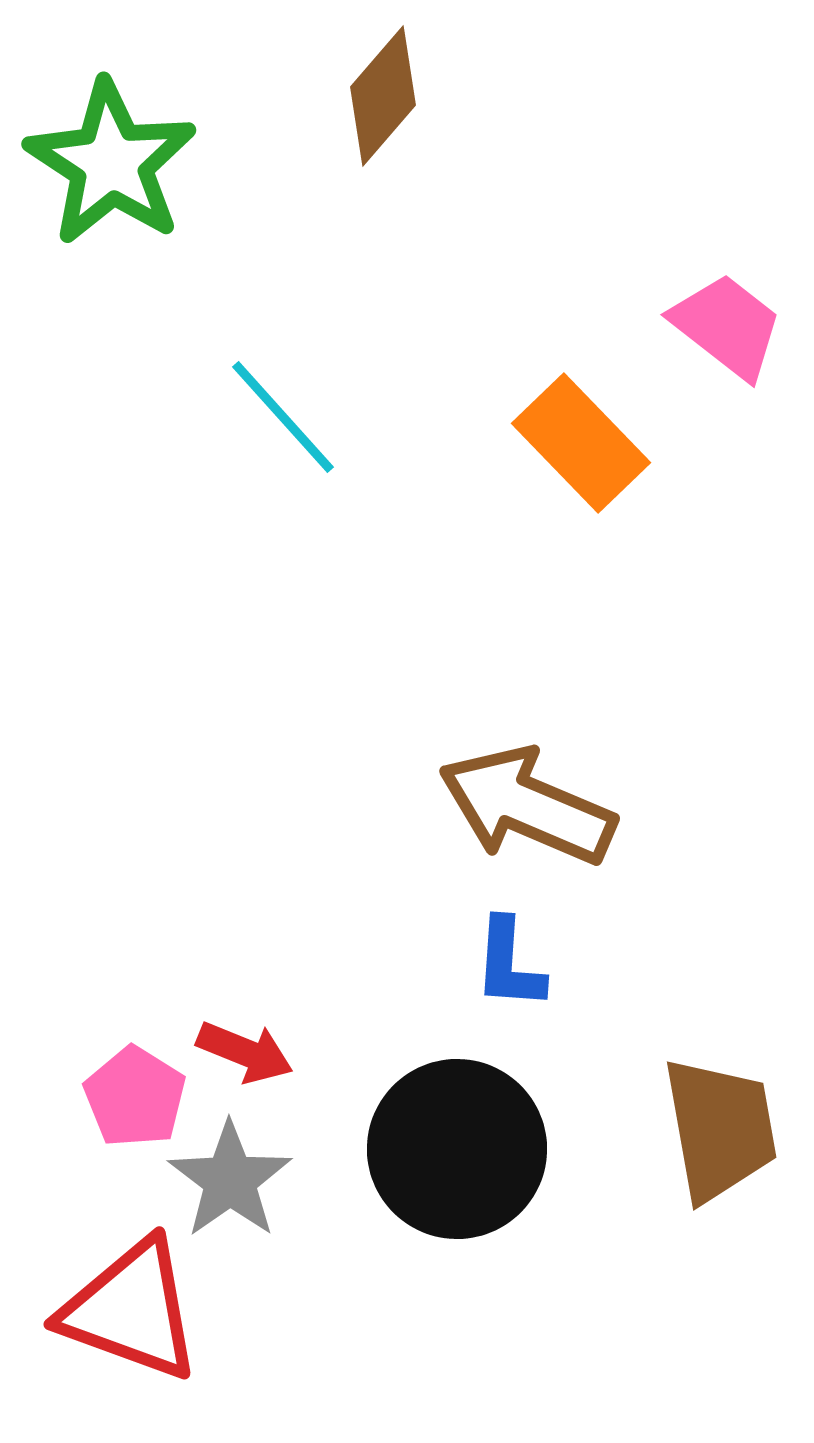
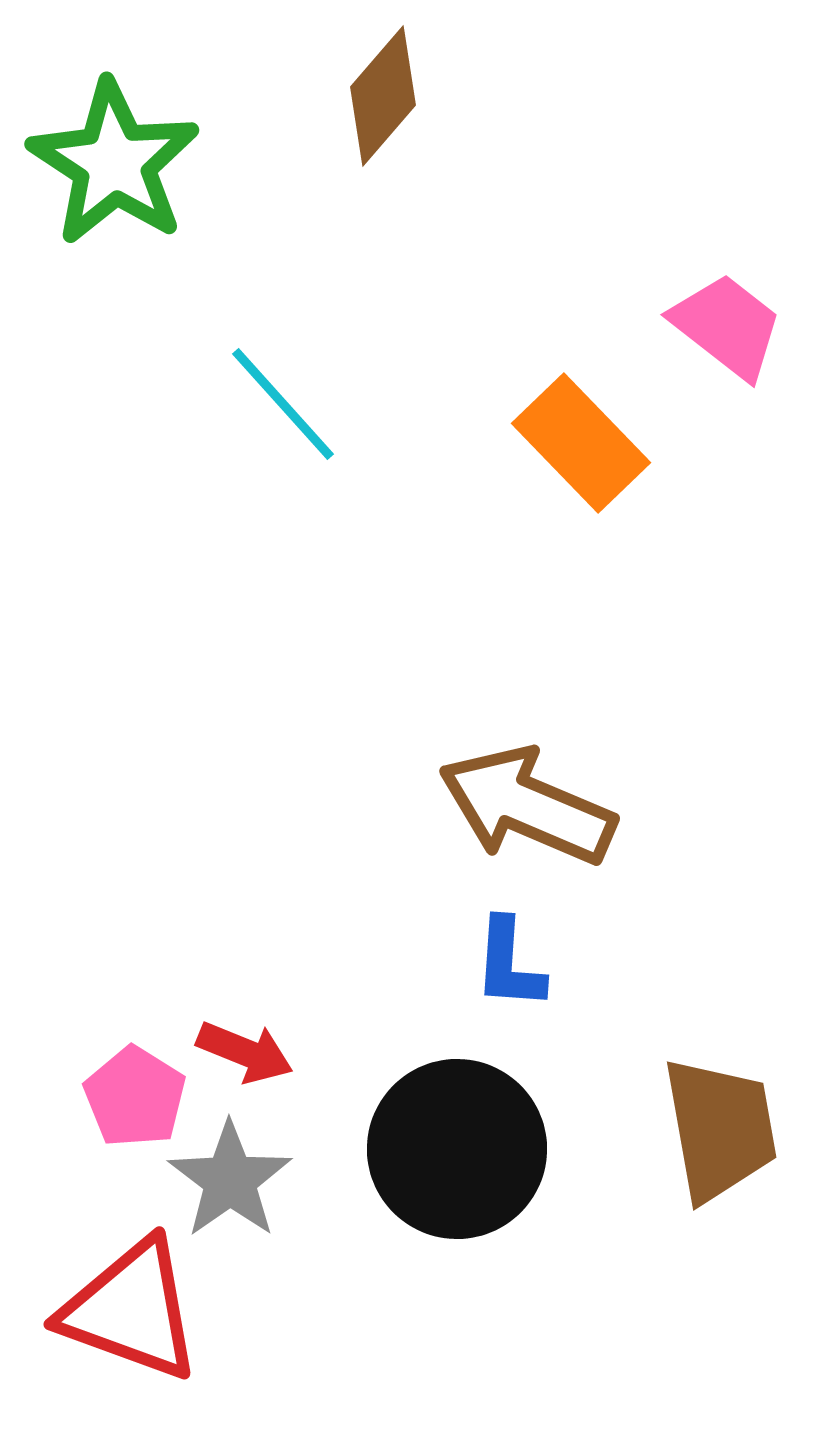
green star: moved 3 px right
cyan line: moved 13 px up
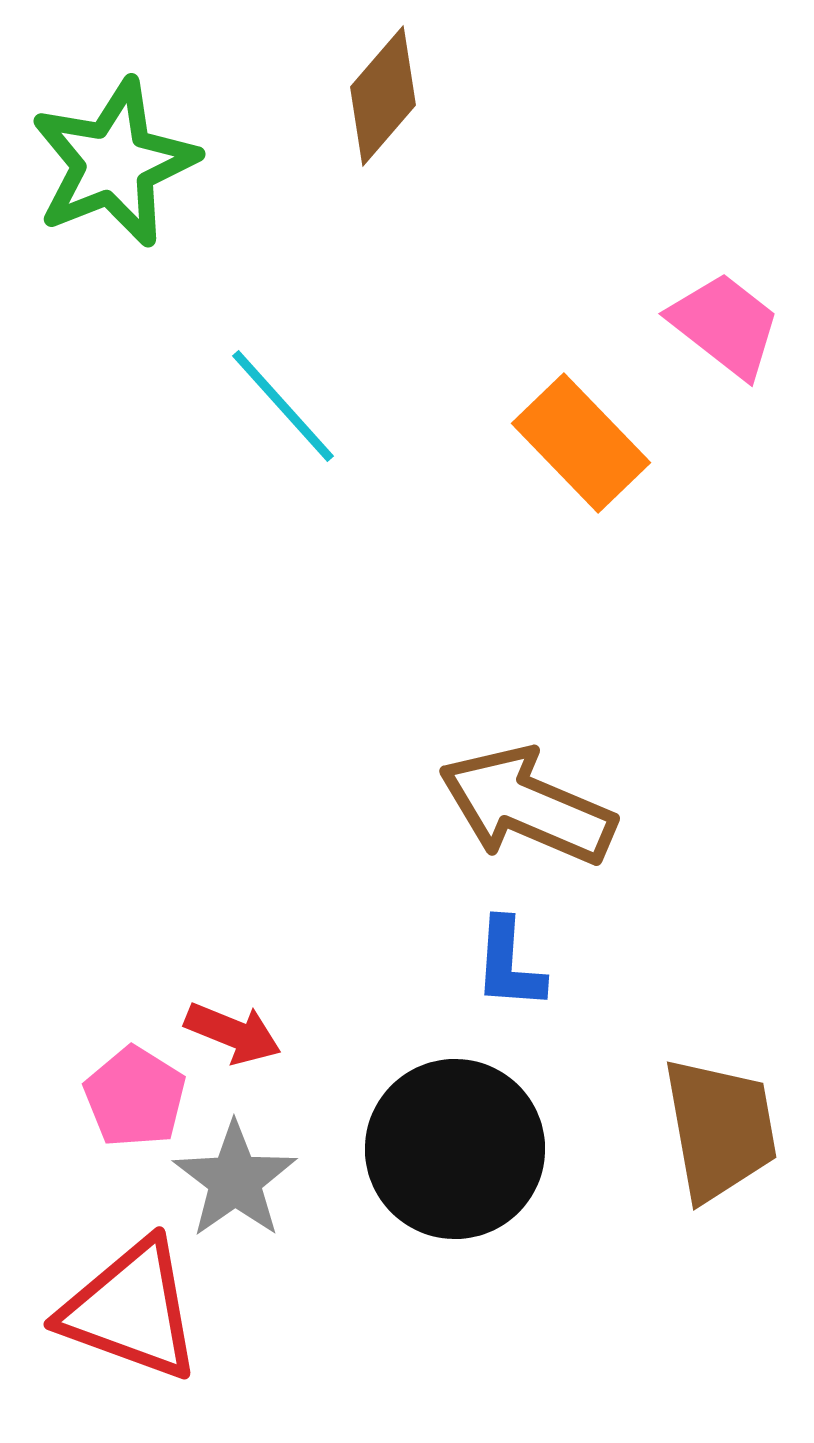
green star: rotated 17 degrees clockwise
pink trapezoid: moved 2 px left, 1 px up
cyan line: moved 2 px down
red arrow: moved 12 px left, 19 px up
black circle: moved 2 px left
gray star: moved 5 px right
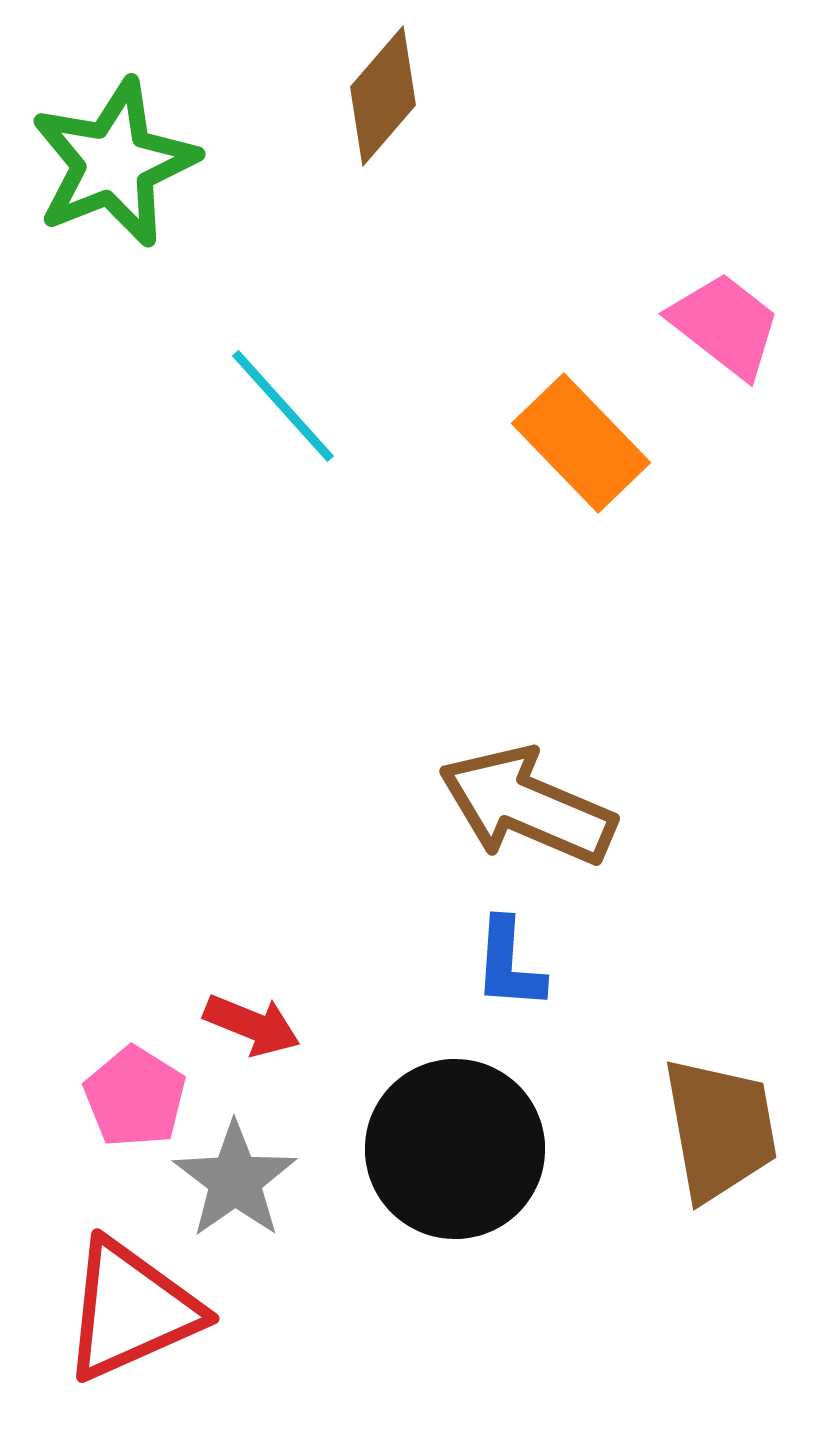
red arrow: moved 19 px right, 8 px up
red triangle: rotated 44 degrees counterclockwise
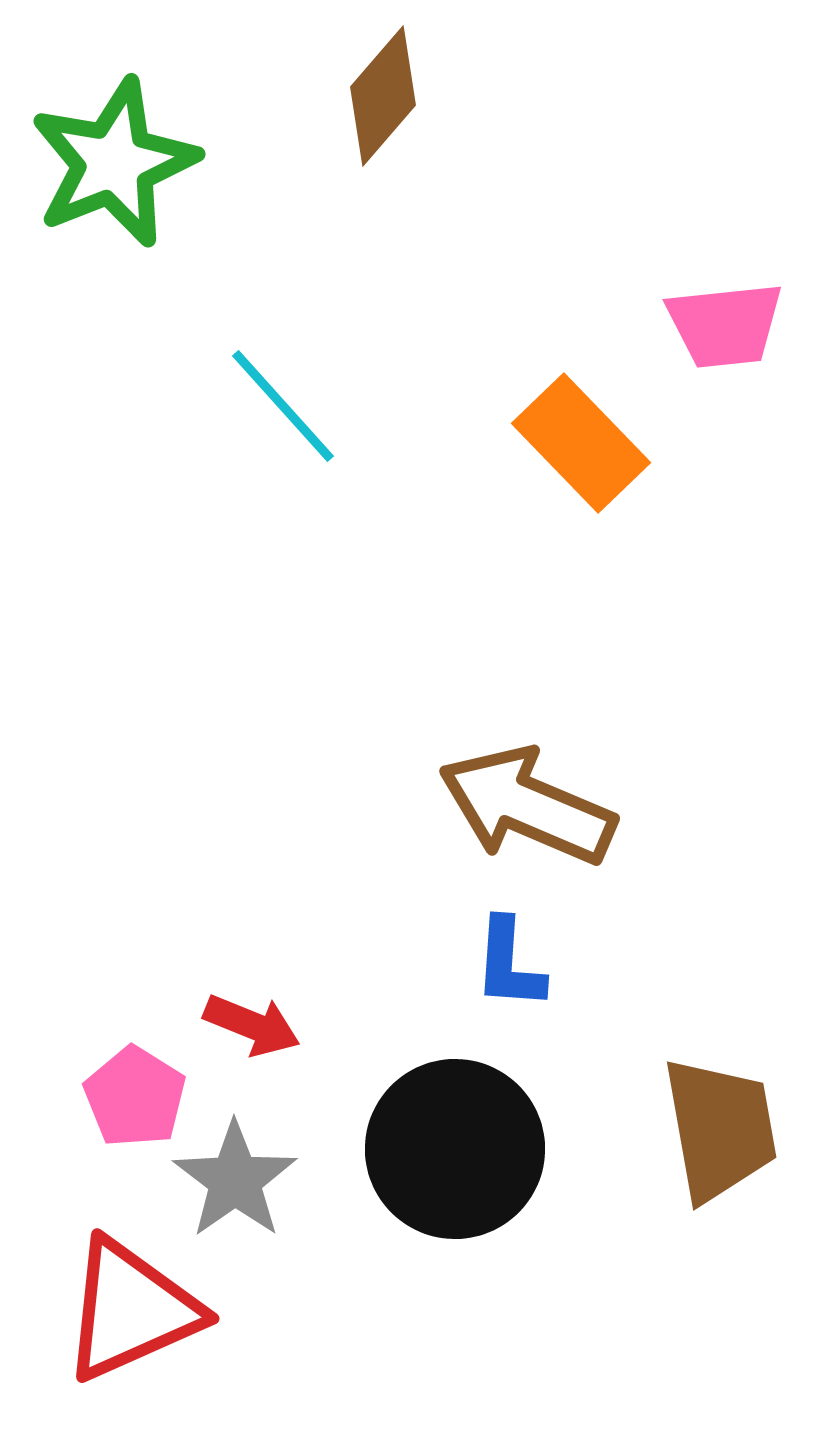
pink trapezoid: rotated 136 degrees clockwise
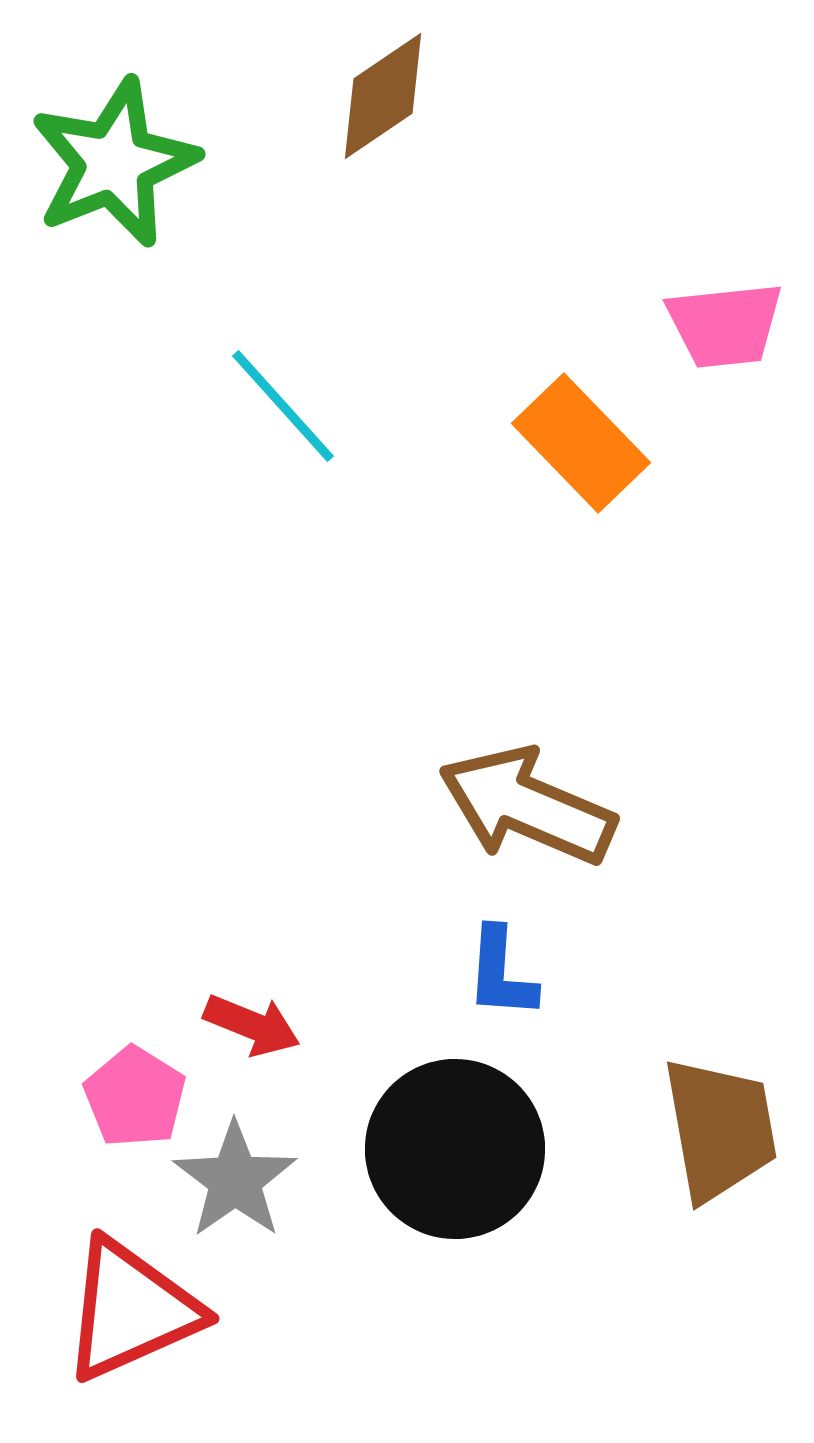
brown diamond: rotated 15 degrees clockwise
blue L-shape: moved 8 px left, 9 px down
